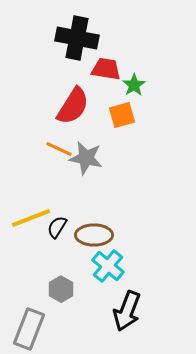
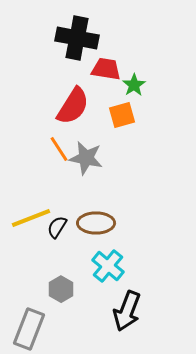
orange line: rotated 32 degrees clockwise
brown ellipse: moved 2 px right, 12 px up
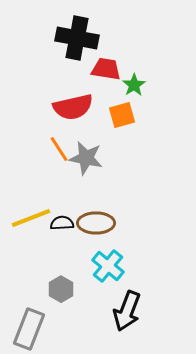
red semicircle: moved 1 px down; rotated 45 degrees clockwise
black semicircle: moved 5 px right, 4 px up; rotated 55 degrees clockwise
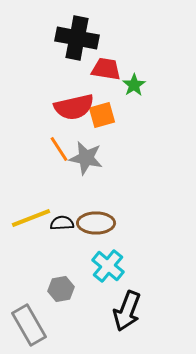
red semicircle: moved 1 px right
orange square: moved 20 px left
gray hexagon: rotated 20 degrees clockwise
gray rectangle: moved 4 px up; rotated 51 degrees counterclockwise
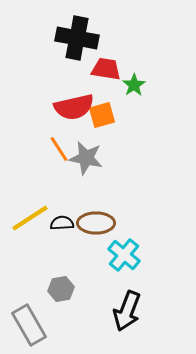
yellow line: moved 1 px left; rotated 12 degrees counterclockwise
cyan cross: moved 16 px right, 11 px up
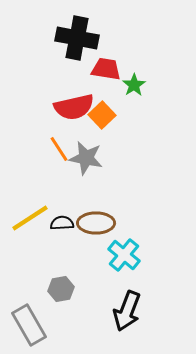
orange square: rotated 28 degrees counterclockwise
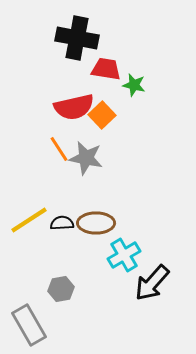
green star: rotated 25 degrees counterclockwise
yellow line: moved 1 px left, 2 px down
cyan cross: rotated 20 degrees clockwise
black arrow: moved 25 px right, 28 px up; rotated 21 degrees clockwise
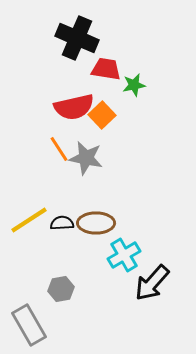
black cross: rotated 12 degrees clockwise
green star: rotated 25 degrees counterclockwise
